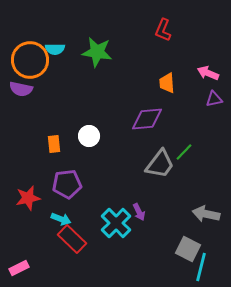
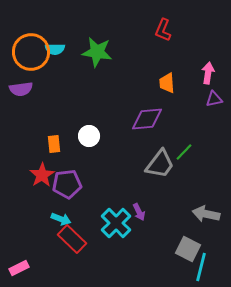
orange circle: moved 1 px right, 8 px up
pink arrow: rotated 75 degrees clockwise
purple semicircle: rotated 20 degrees counterclockwise
red star: moved 14 px right, 23 px up; rotated 20 degrees counterclockwise
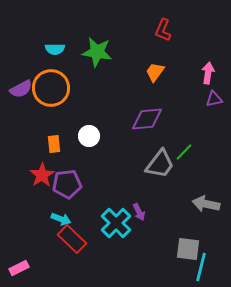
orange circle: moved 20 px right, 36 px down
orange trapezoid: moved 12 px left, 11 px up; rotated 40 degrees clockwise
purple semicircle: rotated 20 degrees counterclockwise
gray arrow: moved 10 px up
gray square: rotated 20 degrees counterclockwise
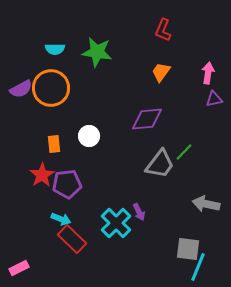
orange trapezoid: moved 6 px right
cyan line: moved 3 px left; rotated 8 degrees clockwise
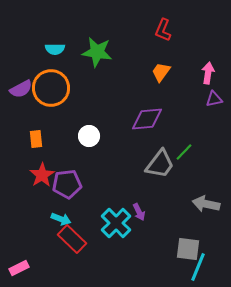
orange rectangle: moved 18 px left, 5 px up
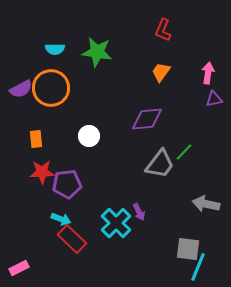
red star: moved 3 px up; rotated 30 degrees clockwise
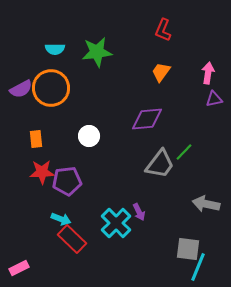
green star: rotated 16 degrees counterclockwise
purple pentagon: moved 3 px up
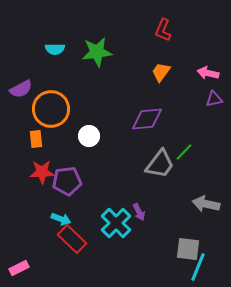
pink arrow: rotated 85 degrees counterclockwise
orange circle: moved 21 px down
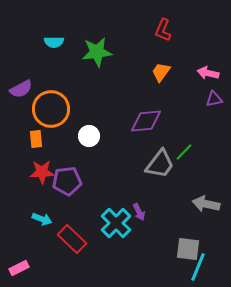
cyan semicircle: moved 1 px left, 7 px up
purple diamond: moved 1 px left, 2 px down
cyan arrow: moved 19 px left
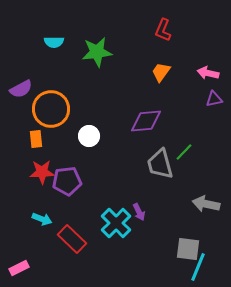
gray trapezoid: rotated 128 degrees clockwise
